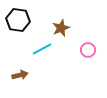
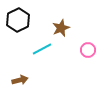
black hexagon: rotated 25 degrees clockwise
brown arrow: moved 5 px down
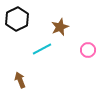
black hexagon: moved 1 px left, 1 px up
brown star: moved 1 px left, 1 px up
brown arrow: rotated 98 degrees counterclockwise
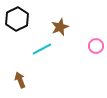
pink circle: moved 8 px right, 4 px up
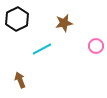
brown star: moved 4 px right, 4 px up; rotated 12 degrees clockwise
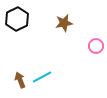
cyan line: moved 28 px down
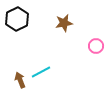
cyan line: moved 1 px left, 5 px up
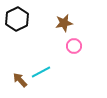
pink circle: moved 22 px left
brown arrow: rotated 21 degrees counterclockwise
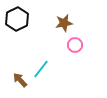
pink circle: moved 1 px right, 1 px up
cyan line: moved 3 px up; rotated 24 degrees counterclockwise
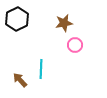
cyan line: rotated 36 degrees counterclockwise
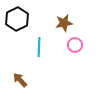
cyan line: moved 2 px left, 22 px up
